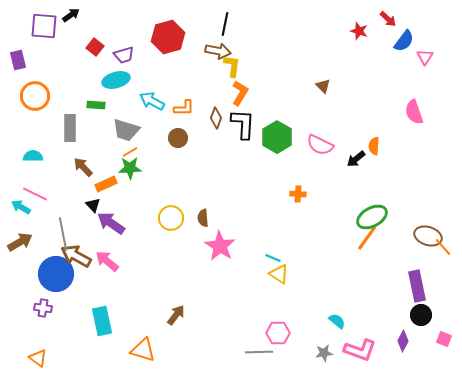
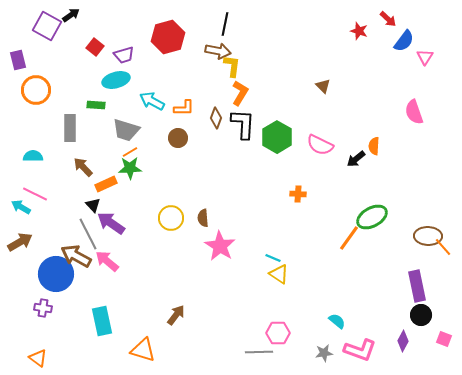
purple square at (44, 26): moved 3 px right; rotated 24 degrees clockwise
orange circle at (35, 96): moved 1 px right, 6 px up
gray line at (63, 234): moved 25 px right; rotated 16 degrees counterclockwise
brown ellipse at (428, 236): rotated 16 degrees counterclockwise
orange line at (367, 238): moved 18 px left
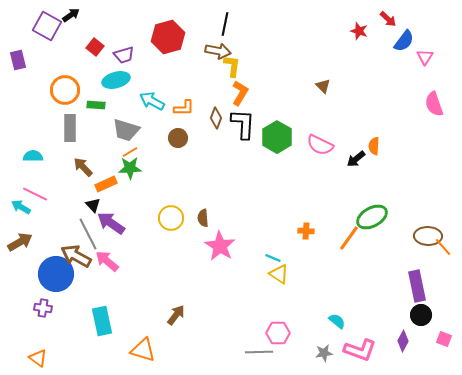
orange circle at (36, 90): moved 29 px right
pink semicircle at (414, 112): moved 20 px right, 8 px up
orange cross at (298, 194): moved 8 px right, 37 px down
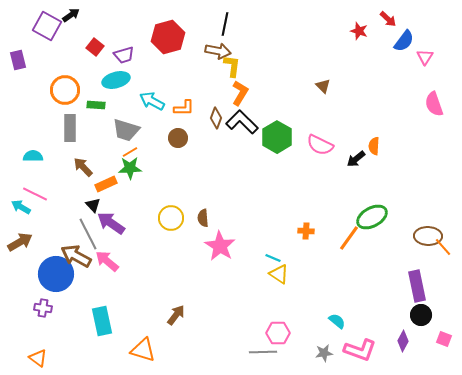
black L-shape at (243, 124): moved 1 px left, 2 px up; rotated 48 degrees counterclockwise
gray line at (259, 352): moved 4 px right
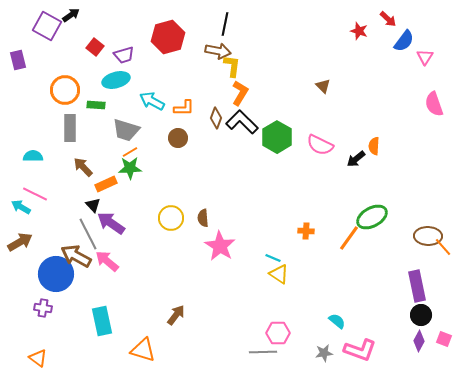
purple diamond at (403, 341): moved 16 px right
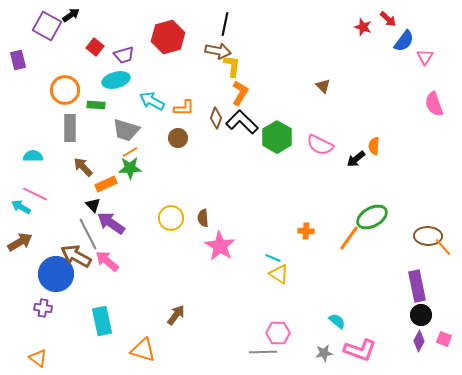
red star at (359, 31): moved 4 px right, 4 px up
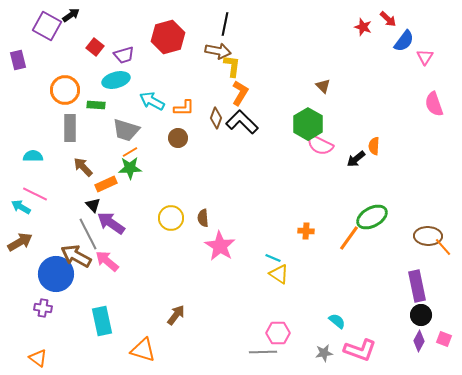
green hexagon at (277, 137): moved 31 px right, 13 px up
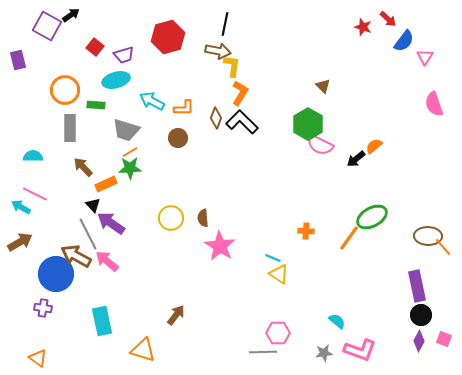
orange semicircle at (374, 146): rotated 48 degrees clockwise
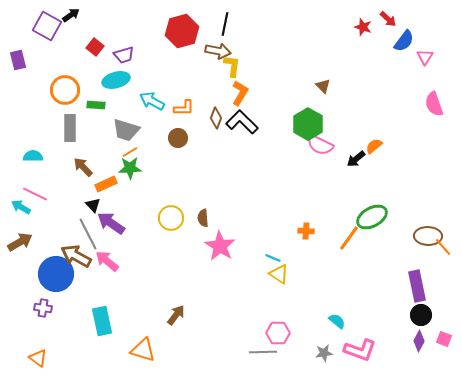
red hexagon at (168, 37): moved 14 px right, 6 px up
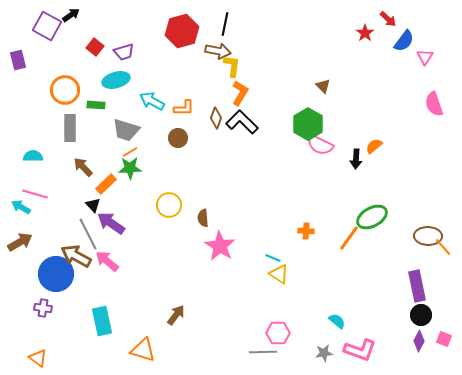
red star at (363, 27): moved 2 px right, 6 px down; rotated 18 degrees clockwise
purple trapezoid at (124, 55): moved 3 px up
black arrow at (356, 159): rotated 48 degrees counterclockwise
orange rectangle at (106, 184): rotated 20 degrees counterclockwise
pink line at (35, 194): rotated 10 degrees counterclockwise
yellow circle at (171, 218): moved 2 px left, 13 px up
